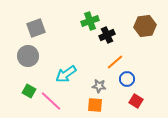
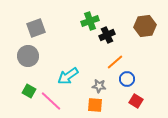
cyan arrow: moved 2 px right, 2 px down
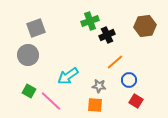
gray circle: moved 1 px up
blue circle: moved 2 px right, 1 px down
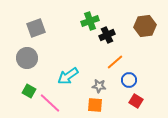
gray circle: moved 1 px left, 3 px down
pink line: moved 1 px left, 2 px down
